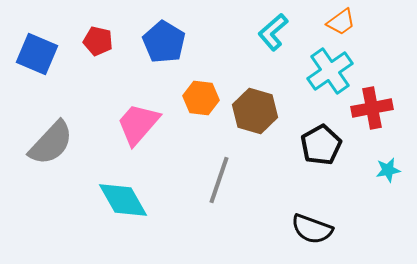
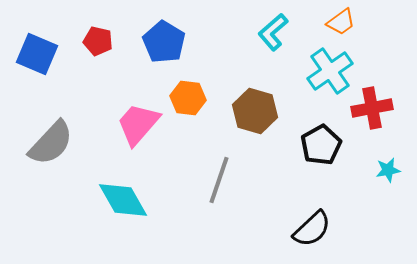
orange hexagon: moved 13 px left
black semicircle: rotated 63 degrees counterclockwise
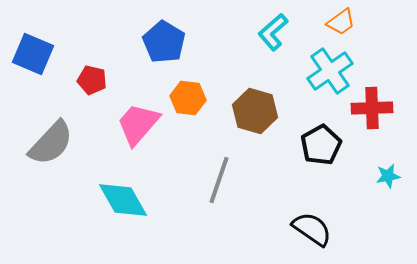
red pentagon: moved 6 px left, 39 px down
blue square: moved 4 px left
red cross: rotated 9 degrees clockwise
cyan star: moved 6 px down
black semicircle: rotated 102 degrees counterclockwise
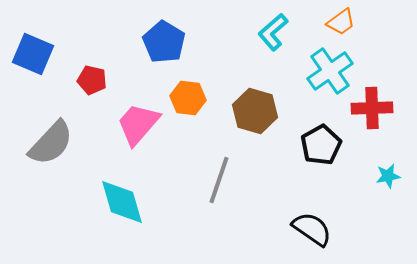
cyan diamond: moved 1 px left, 2 px down; rotated 14 degrees clockwise
